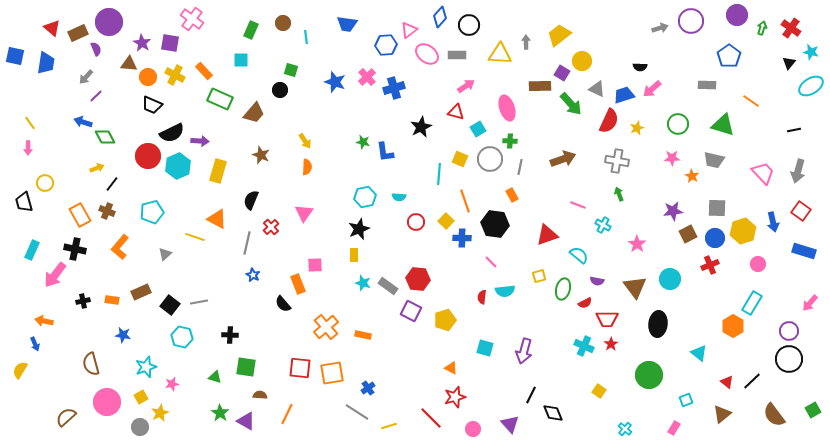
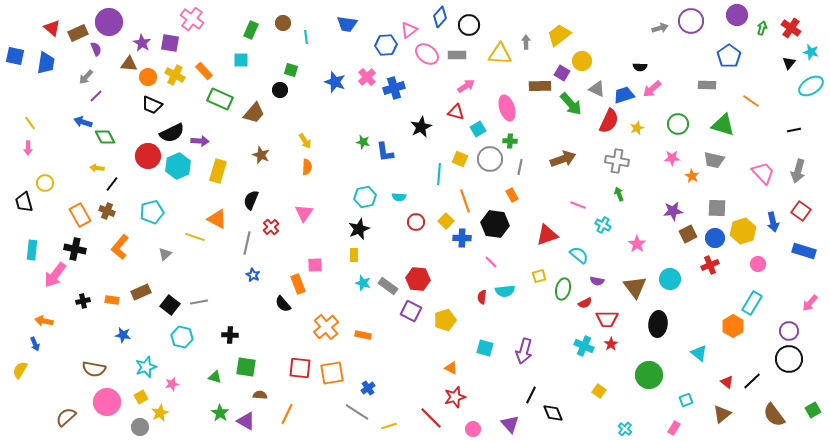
yellow arrow at (97, 168): rotated 152 degrees counterclockwise
cyan rectangle at (32, 250): rotated 18 degrees counterclockwise
brown semicircle at (91, 364): moved 3 px right, 5 px down; rotated 65 degrees counterclockwise
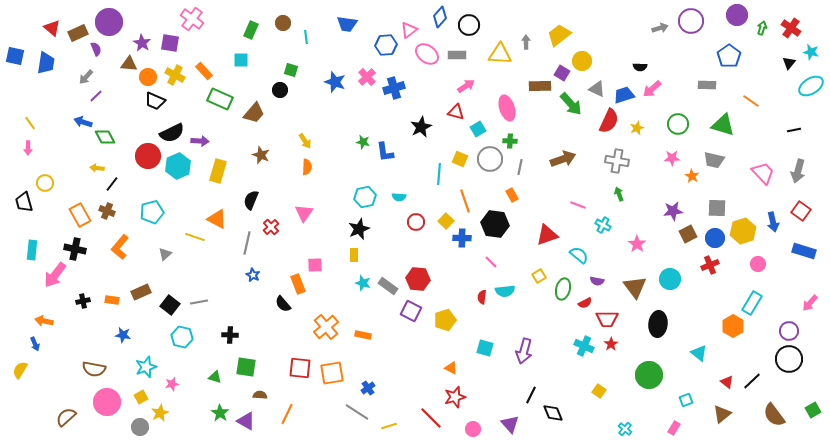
black trapezoid at (152, 105): moved 3 px right, 4 px up
yellow square at (539, 276): rotated 16 degrees counterclockwise
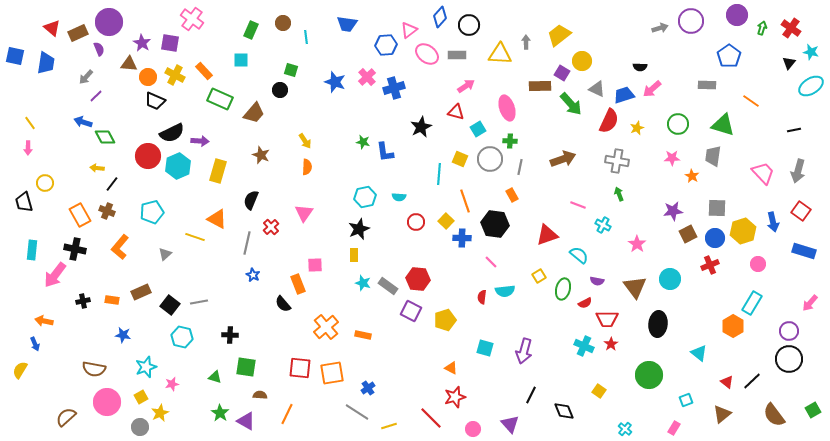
purple semicircle at (96, 49): moved 3 px right
gray trapezoid at (714, 160): moved 1 px left, 4 px up; rotated 85 degrees clockwise
black diamond at (553, 413): moved 11 px right, 2 px up
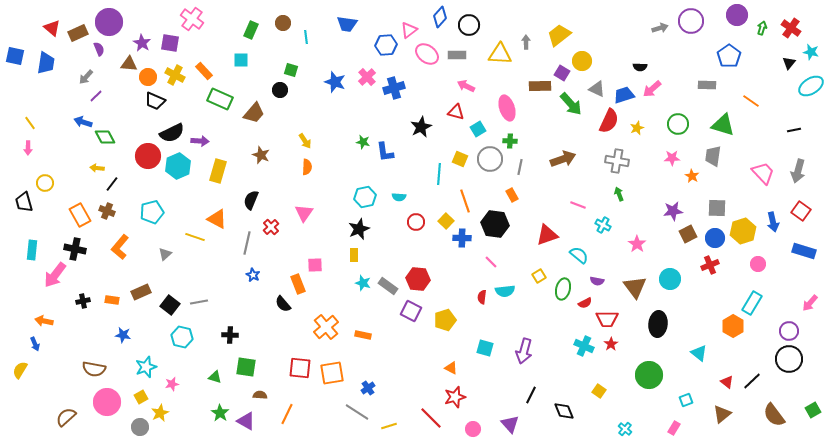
pink arrow at (466, 86): rotated 120 degrees counterclockwise
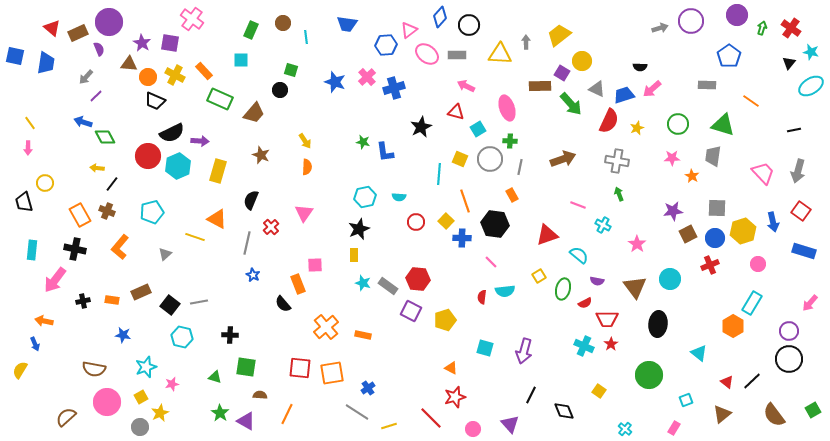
pink arrow at (55, 275): moved 5 px down
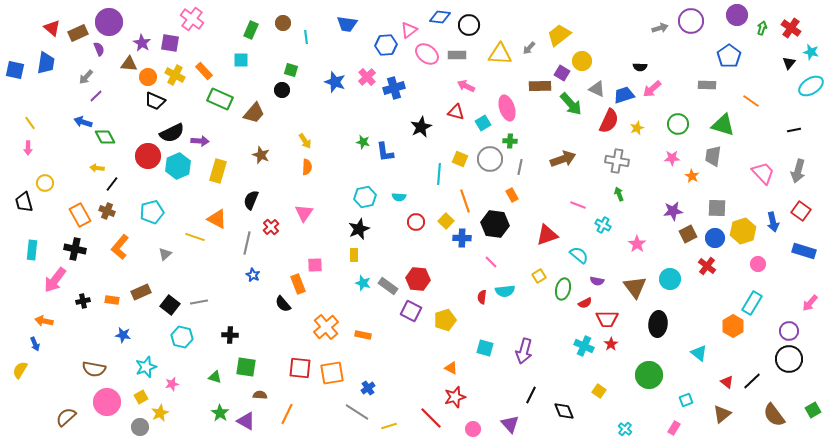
blue diamond at (440, 17): rotated 55 degrees clockwise
gray arrow at (526, 42): moved 3 px right, 6 px down; rotated 136 degrees counterclockwise
blue square at (15, 56): moved 14 px down
black circle at (280, 90): moved 2 px right
cyan square at (478, 129): moved 5 px right, 6 px up
red cross at (710, 265): moved 3 px left, 1 px down; rotated 30 degrees counterclockwise
